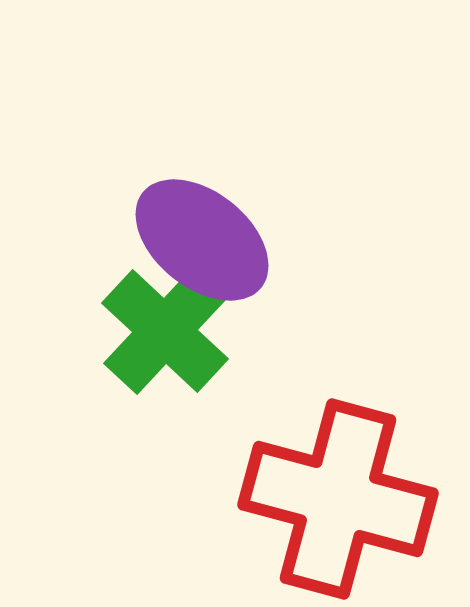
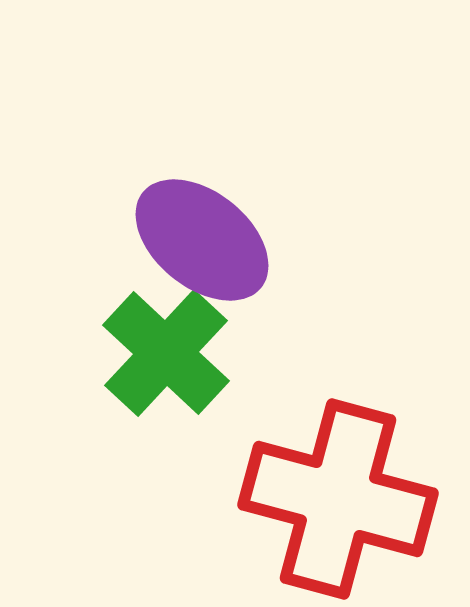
green cross: moved 1 px right, 22 px down
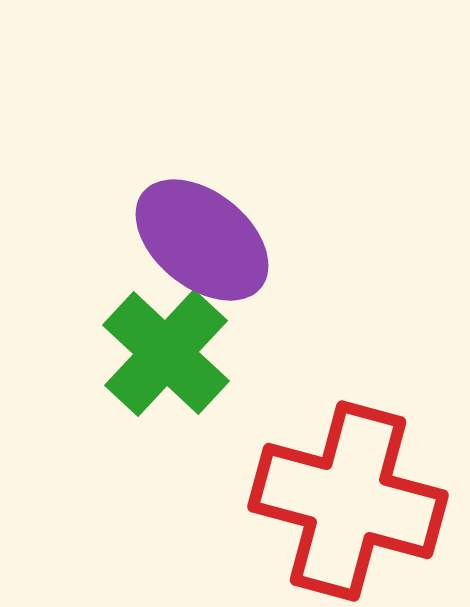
red cross: moved 10 px right, 2 px down
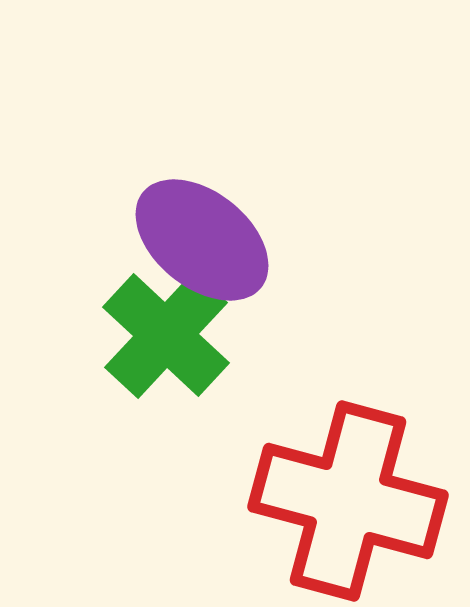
green cross: moved 18 px up
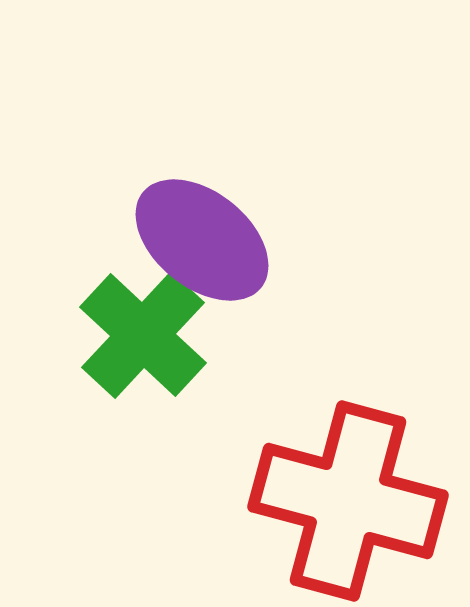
green cross: moved 23 px left
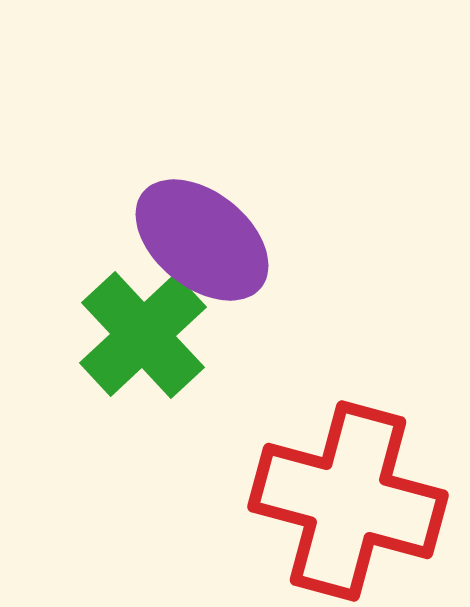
green cross: rotated 4 degrees clockwise
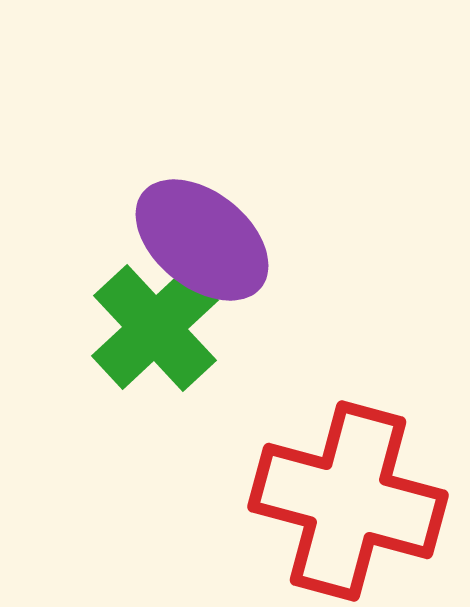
green cross: moved 12 px right, 7 px up
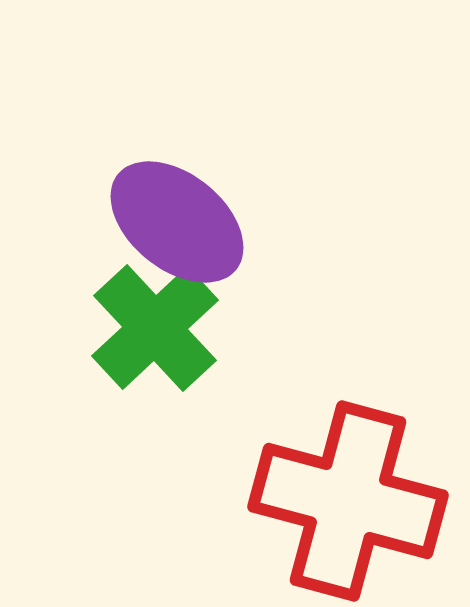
purple ellipse: moved 25 px left, 18 px up
